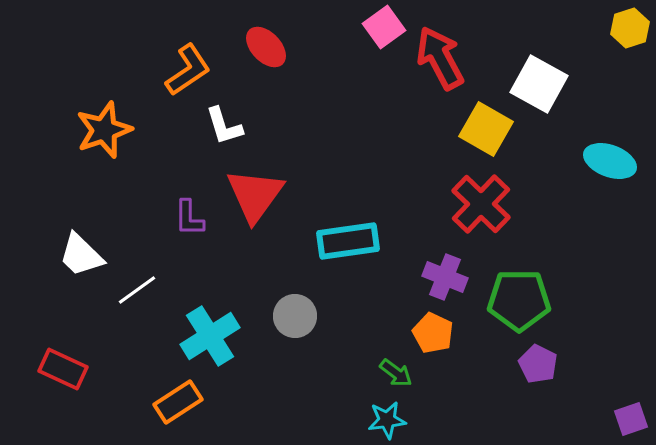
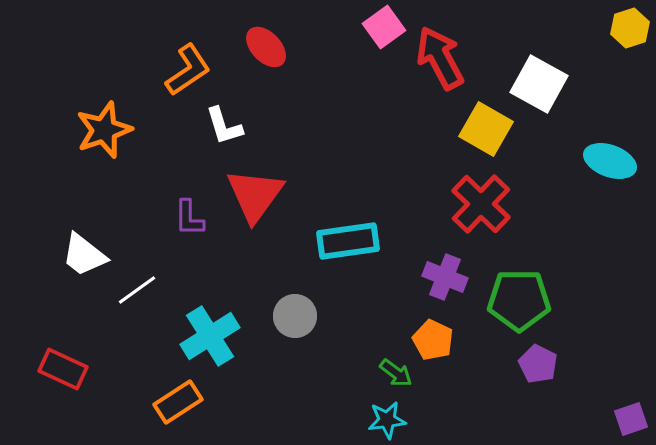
white trapezoid: moved 3 px right; rotated 6 degrees counterclockwise
orange pentagon: moved 7 px down
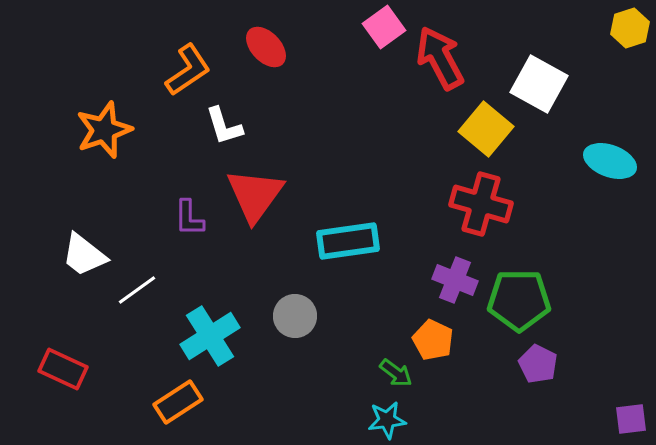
yellow square: rotated 10 degrees clockwise
red cross: rotated 28 degrees counterclockwise
purple cross: moved 10 px right, 3 px down
purple square: rotated 12 degrees clockwise
